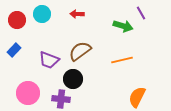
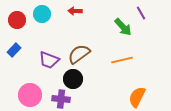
red arrow: moved 2 px left, 3 px up
green arrow: moved 1 px down; rotated 30 degrees clockwise
brown semicircle: moved 1 px left, 3 px down
pink circle: moved 2 px right, 2 px down
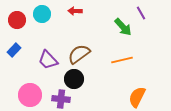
purple trapezoid: moved 1 px left; rotated 25 degrees clockwise
black circle: moved 1 px right
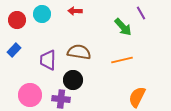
brown semicircle: moved 2 px up; rotated 45 degrees clockwise
purple trapezoid: rotated 45 degrees clockwise
black circle: moved 1 px left, 1 px down
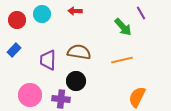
black circle: moved 3 px right, 1 px down
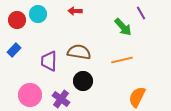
cyan circle: moved 4 px left
purple trapezoid: moved 1 px right, 1 px down
black circle: moved 7 px right
purple cross: rotated 30 degrees clockwise
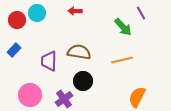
cyan circle: moved 1 px left, 1 px up
purple cross: moved 3 px right; rotated 18 degrees clockwise
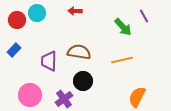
purple line: moved 3 px right, 3 px down
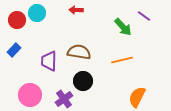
red arrow: moved 1 px right, 1 px up
purple line: rotated 24 degrees counterclockwise
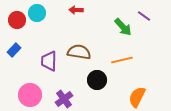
black circle: moved 14 px right, 1 px up
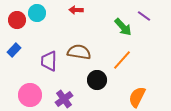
orange line: rotated 35 degrees counterclockwise
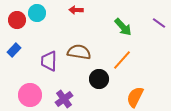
purple line: moved 15 px right, 7 px down
black circle: moved 2 px right, 1 px up
orange semicircle: moved 2 px left
